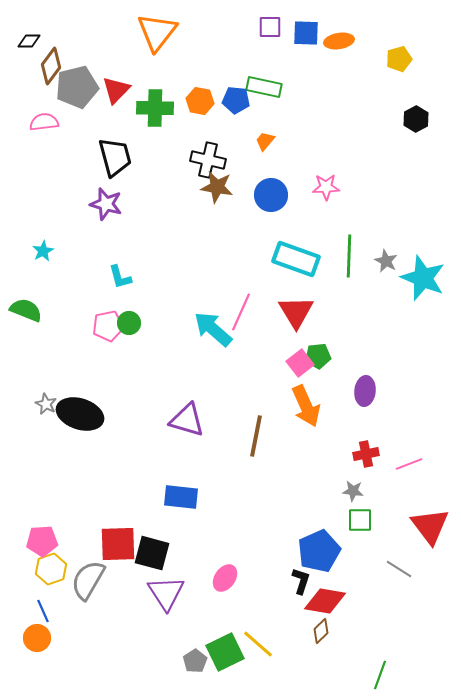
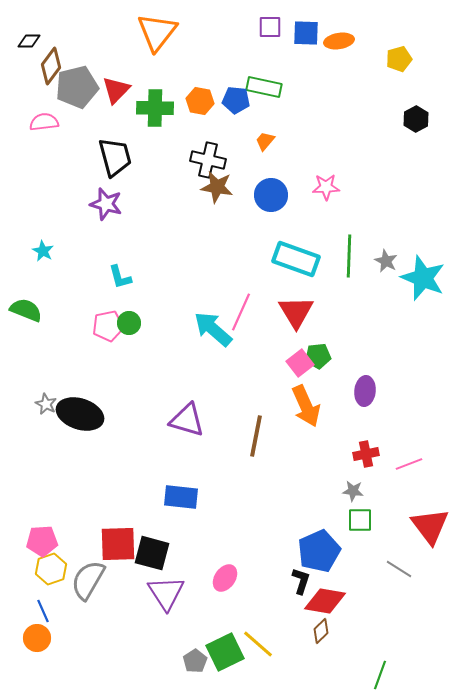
cyan star at (43, 251): rotated 15 degrees counterclockwise
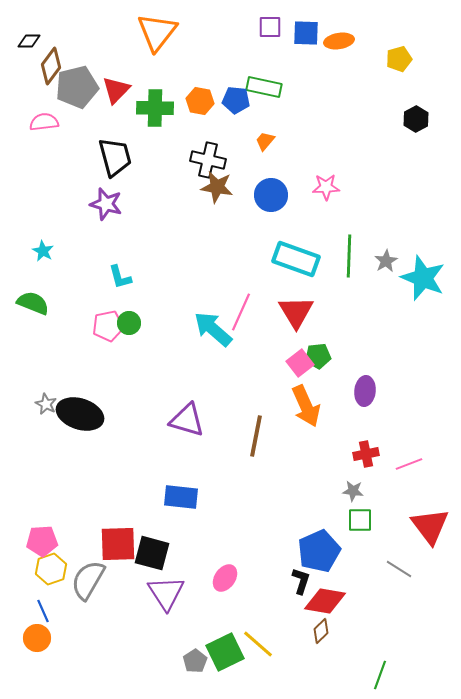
gray star at (386, 261): rotated 15 degrees clockwise
green semicircle at (26, 310): moved 7 px right, 7 px up
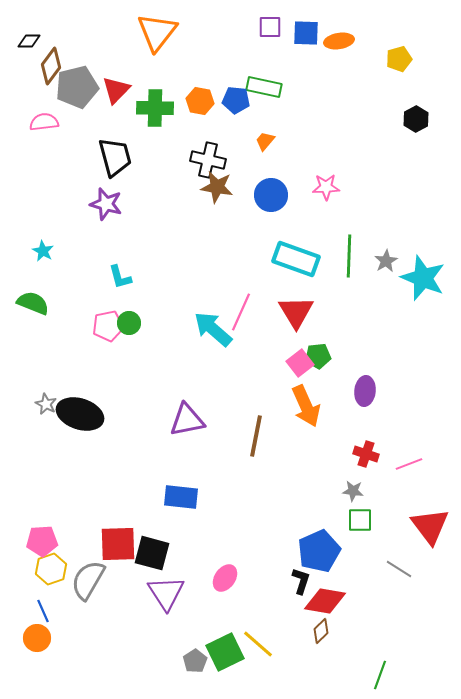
purple triangle at (187, 420): rotated 27 degrees counterclockwise
red cross at (366, 454): rotated 30 degrees clockwise
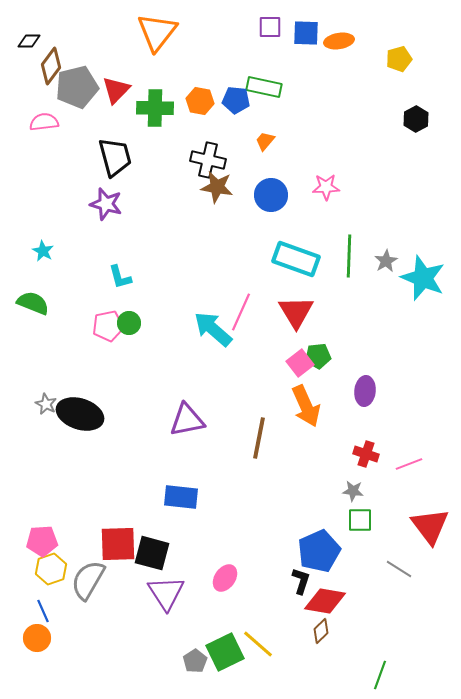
brown line at (256, 436): moved 3 px right, 2 px down
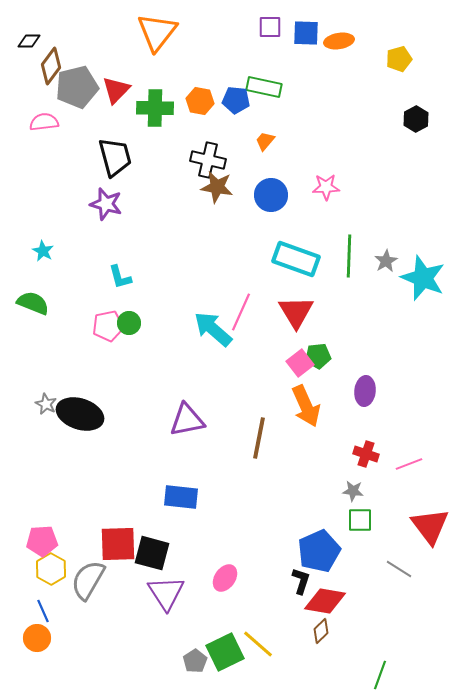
yellow hexagon at (51, 569): rotated 12 degrees counterclockwise
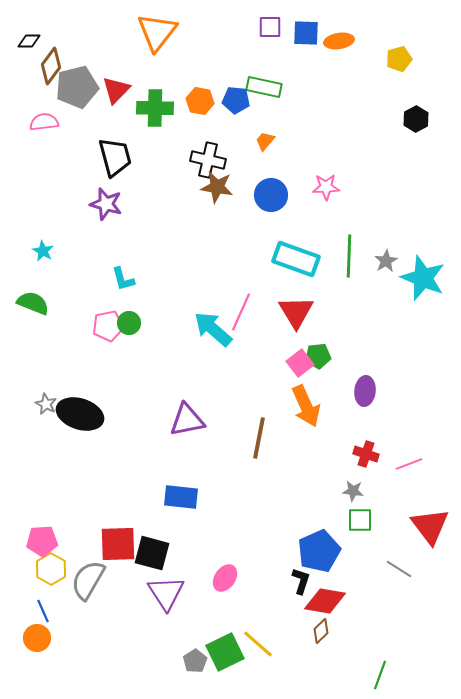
cyan L-shape at (120, 277): moved 3 px right, 2 px down
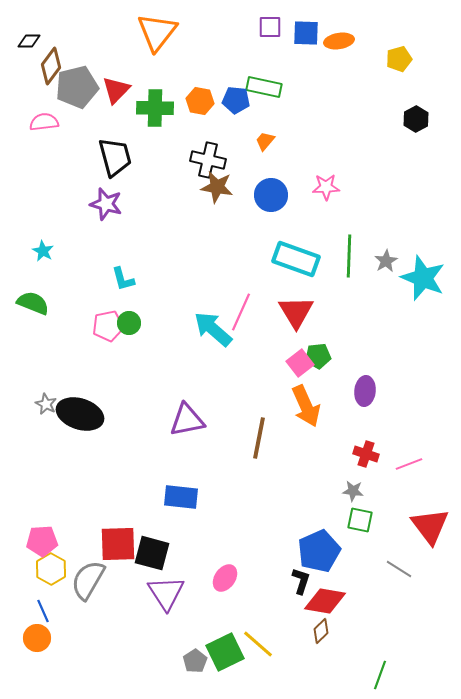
green square at (360, 520): rotated 12 degrees clockwise
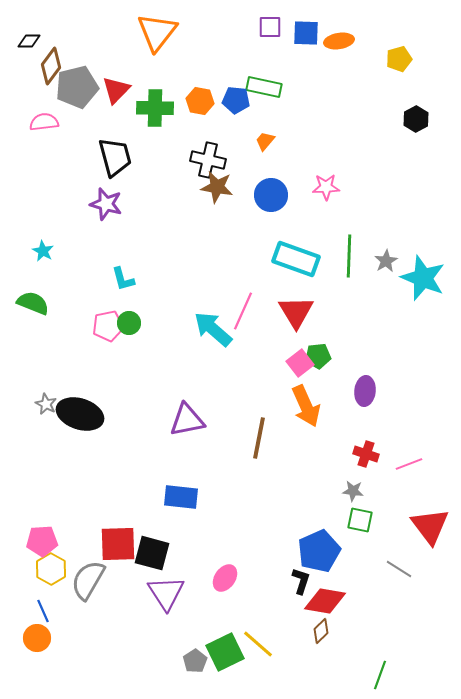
pink line at (241, 312): moved 2 px right, 1 px up
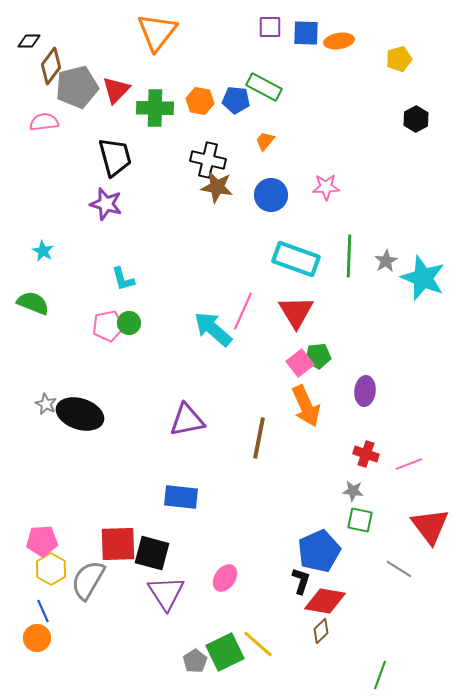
green rectangle at (264, 87): rotated 16 degrees clockwise
